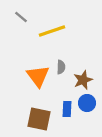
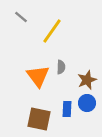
yellow line: rotated 36 degrees counterclockwise
brown star: moved 4 px right
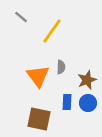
blue circle: moved 1 px right
blue rectangle: moved 7 px up
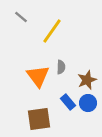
blue rectangle: moved 1 px right; rotated 42 degrees counterclockwise
brown square: rotated 20 degrees counterclockwise
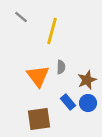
yellow line: rotated 20 degrees counterclockwise
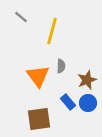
gray semicircle: moved 1 px up
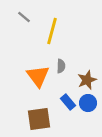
gray line: moved 3 px right
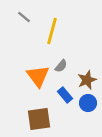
gray semicircle: rotated 40 degrees clockwise
blue rectangle: moved 3 px left, 7 px up
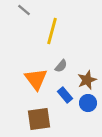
gray line: moved 7 px up
orange triangle: moved 2 px left, 3 px down
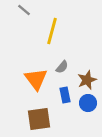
gray semicircle: moved 1 px right, 1 px down
blue rectangle: rotated 28 degrees clockwise
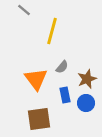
brown star: moved 1 px up
blue circle: moved 2 px left
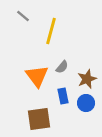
gray line: moved 1 px left, 6 px down
yellow line: moved 1 px left
orange triangle: moved 1 px right, 3 px up
blue rectangle: moved 2 px left, 1 px down
